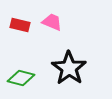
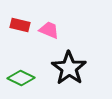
pink trapezoid: moved 3 px left, 8 px down
green diamond: rotated 12 degrees clockwise
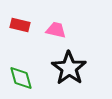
pink trapezoid: moved 7 px right; rotated 10 degrees counterclockwise
green diamond: rotated 48 degrees clockwise
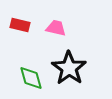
pink trapezoid: moved 2 px up
green diamond: moved 10 px right
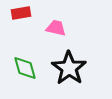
red rectangle: moved 1 px right, 12 px up; rotated 24 degrees counterclockwise
green diamond: moved 6 px left, 10 px up
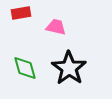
pink trapezoid: moved 1 px up
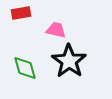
pink trapezoid: moved 3 px down
black star: moved 7 px up
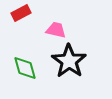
red rectangle: rotated 18 degrees counterclockwise
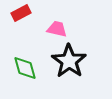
pink trapezoid: moved 1 px right, 1 px up
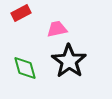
pink trapezoid: rotated 25 degrees counterclockwise
